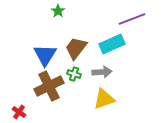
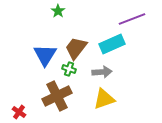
green cross: moved 5 px left, 5 px up
brown cross: moved 8 px right, 10 px down
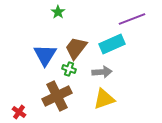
green star: moved 1 px down
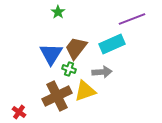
blue triangle: moved 6 px right, 1 px up
yellow triangle: moved 19 px left, 8 px up
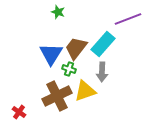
green star: rotated 16 degrees counterclockwise
purple line: moved 4 px left
cyan rectangle: moved 9 px left; rotated 25 degrees counterclockwise
gray arrow: rotated 96 degrees clockwise
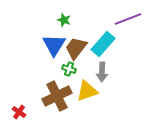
green star: moved 6 px right, 8 px down
blue triangle: moved 3 px right, 9 px up
yellow triangle: moved 2 px right
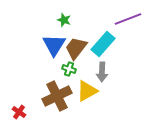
yellow triangle: rotated 10 degrees counterclockwise
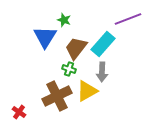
blue triangle: moved 9 px left, 8 px up
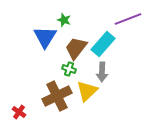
yellow triangle: rotated 15 degrees counterclockwise
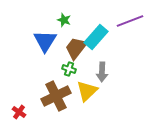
purple line: moved 2 px right, 2 px down
blue triangle: moved 4 px down
cyan rectangle: moved 7 px left, 7 px up
brown cross: moved 1 px left
